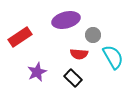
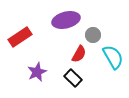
red semicircle: rotated 66 degrees counterclockwise
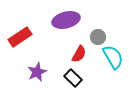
gray circle: moved 5 px right, 2 px down
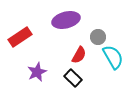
red semicircle: moved 1 px down
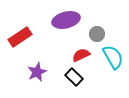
gray circle: moved 1 px left, 3 px up
red semicircle: moved 2 px right; rotated 144 degrees counterclockwise
black rectangle: moved 1 px right, 1 px up
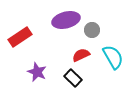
gray circle: moved 5 px left, 4 px up
purple star: rotated 24 degrees counterclockwise
black rectangle: moved 1 px left, 1 px down
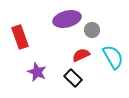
purple ellipse: moved 1 px right, 1 px up
red rectangle: rotated 75 degrees counterclockwise
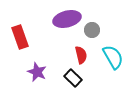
red semicircle: rotated 102 degrees clockwise
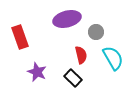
gray circle: moved 4 px right, 2 px down
cyan semicircle: moved 1 px down
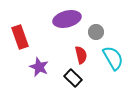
purple star: moved 2 px right, 5 px up
